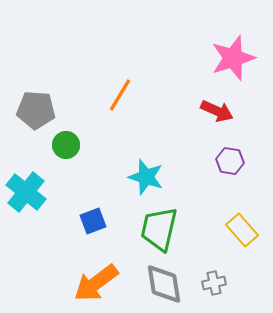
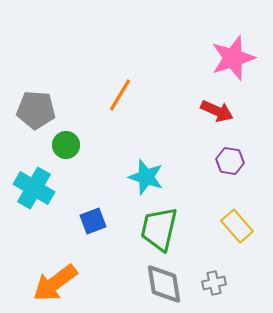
cyan cross: moved 8 px right, 4 px up; rotated 9 degrees counterclockwise
yellow rectangle: moved 5 px left, 4 px up
orange arrow: moved 41 px left
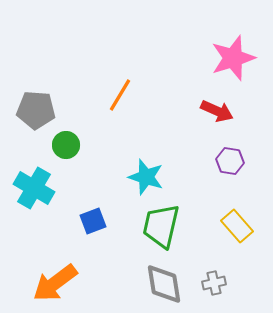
green trapezoid: moved 2 px right, 3 px up
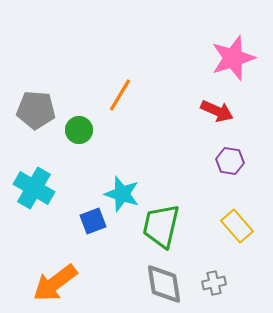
green circle: moved 13 px right, 15 px up
cyan star: moved 24 px left, 17 px down
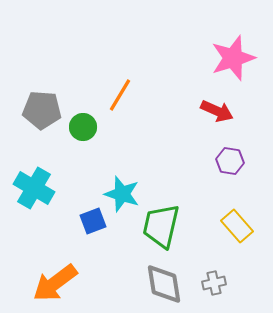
gray pentagon: moved 6 px right
green circle: moved 4 px right, 3 px up
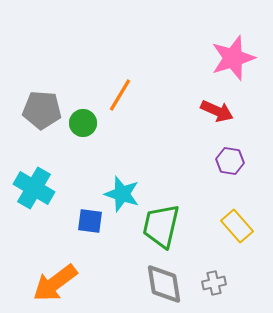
green circle: moved 4 px up
blue square: moved 3 px left; rotated 28 degrees clockwise
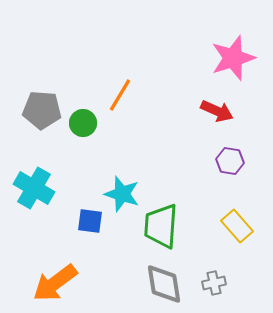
green trapezoid: rotated 9 degrees counterclockwise
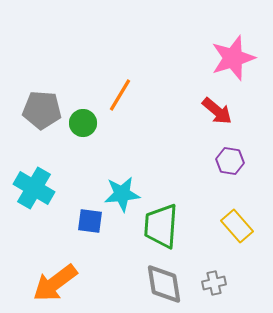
red arrow: rotated 16 degrees clockwise
cyan star: rotated 24 degrees counterclockwise
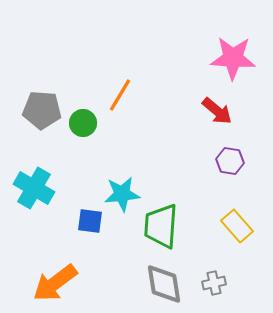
pink star: rotated 21 degrees clockwise
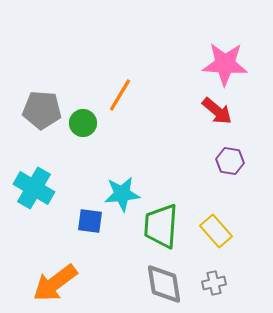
pink star: moved 8 px left, 6 px down
yellow rectangle: moved 21 px left, 5 px down
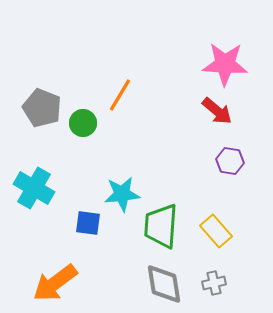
gray pentagon: moved 2 px up; rotated 18 degrees clockwise
blue square: moved 2 px left, 2 px down
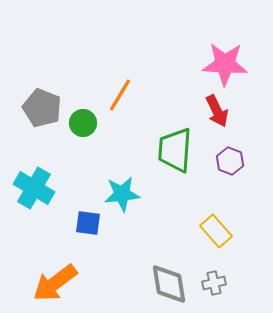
red arrow: rotated 24 degrees clockwise
purple hexagon: rotated 12 degrees clockwise
green trapezoid: moved 14 px right, 76 px up
gray diamond: moved 5 px right
